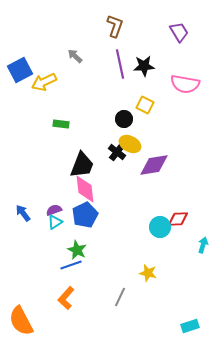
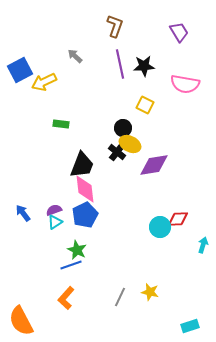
black circle: moved 1 px left, 9 px down
yellow star: moved 2 px right, 19 px down
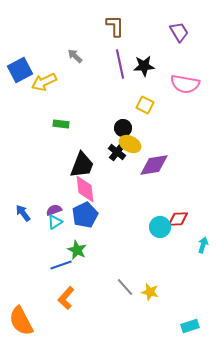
brown L-shape: rotated 20 degrees counterclockwise
blue line: moved 10 px left
gray line: moved 5 px right, 10 px up; rotated 66 degrees counterclockwise
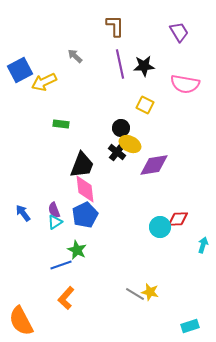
black circle: moved 2 px left
purple semicircle: rotated 91 degrees counterclockwise
gray line: moved 10 px right, 7 px down; rotated 18 degrees counterclockwise
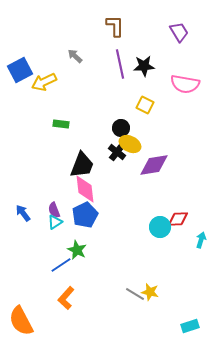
cyan arrow: moved 2 px left, 5 px up
blue line: rotated 15 degrees counterclockwise
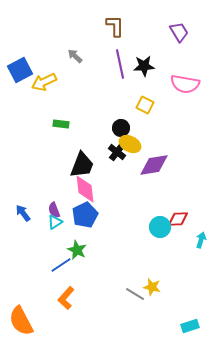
yellow star: moved 2 px right, 5 px up
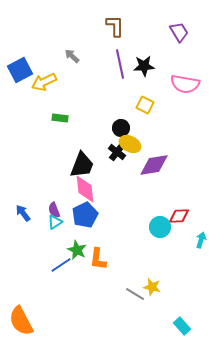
gray arrow: moved 3 px left
green rectangle: moved 1 px left, 6 px up
red diamond: moved 1 px right, 3 px up
orange L-shape: moved 32 px right, 39 px up; rotated 35 degrees counterclockwise
cyan rectangle: moved 8 px left; rotated 66 degrees clockwise
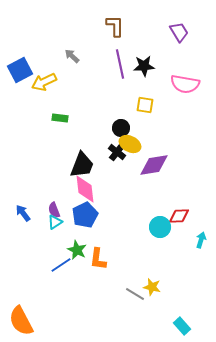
yellow square: rotated 18 degrees counterclockwise
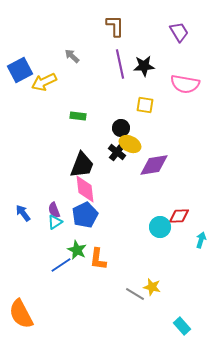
green rectangle: moved 18 px right, 2 px up
orange semicircle: moved 7 px up
